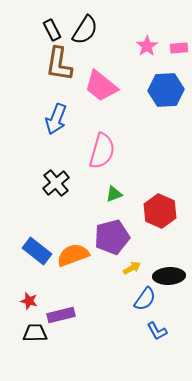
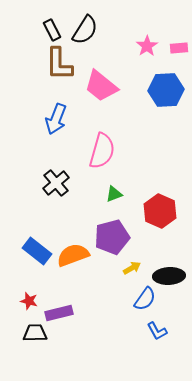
brown L-shape: rotated 9 degrees counterclockwise
purple rectangle: moved 2 px left, 2 px up
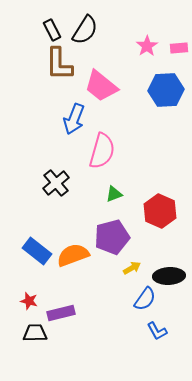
blue arrow: moved 18 px right
purple rectangle: moved 2 px right
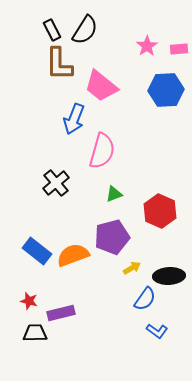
pink rectangle: moved 1 px down
blue L-shape: rotated 25 degrees counterclockwise
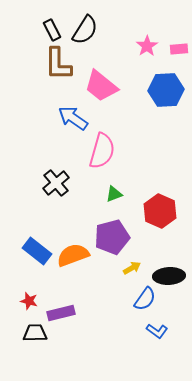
brown L-shape: moved 1 px left
blue arrow: moved 1 px left, 1 px up; rotated 104 degrees clockwise
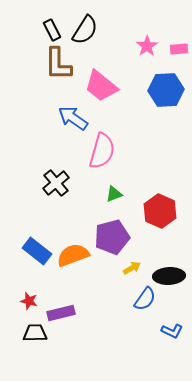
blue L-shape: moved 15 px right; rotated 10 degrees counterclockwise
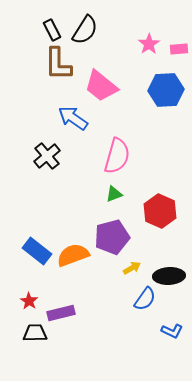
pink star: moved 2 px right, 2 px up
pink semicircle: moved 15 px right, 5 px down
black cross: moved 9 px left, 27 px up
red star: rotated 18 degrees clockwise
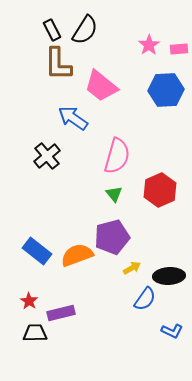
pink star: moved 1 px down
green triangle: rotated 48 degrees counterclockwise
red hexagon: moved 21 px up; rotated 12 degrees clockwise
orange semicircle: moved 4 px right
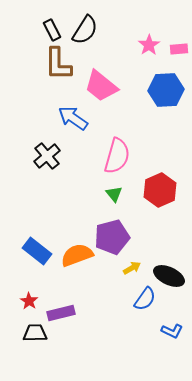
black ellipse: rotated 28 degrees clockwise
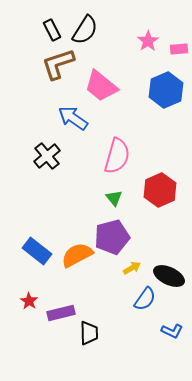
pink star: moved 1 px left, 4 px up
brown L-shape: rotated 72 degrees clockwise
blue hexagon: rotated 20 degrees counterclockwise
green triangle: moved 4 px down
orange semicircle: rotated 8 degrees counterclockwise
black trapezoid: moved 54 px right; rotated 90 degrees clockwise
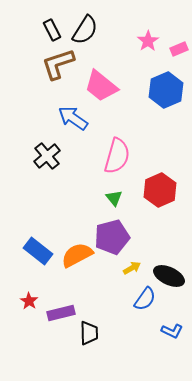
pink rectangle: rotated 18 degrees counterclockwise
blue rectangle: moved 1 px right
